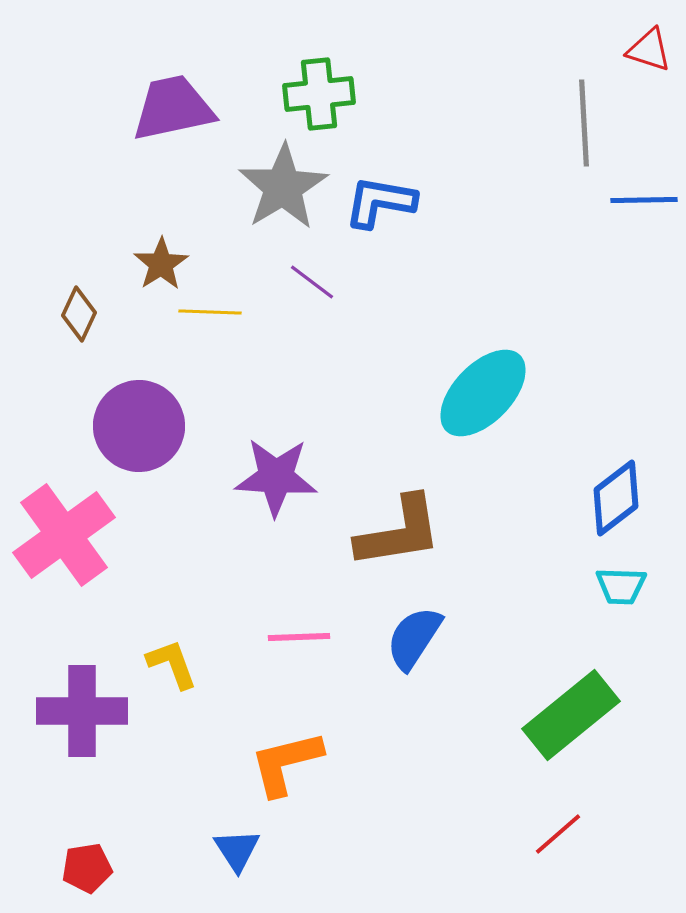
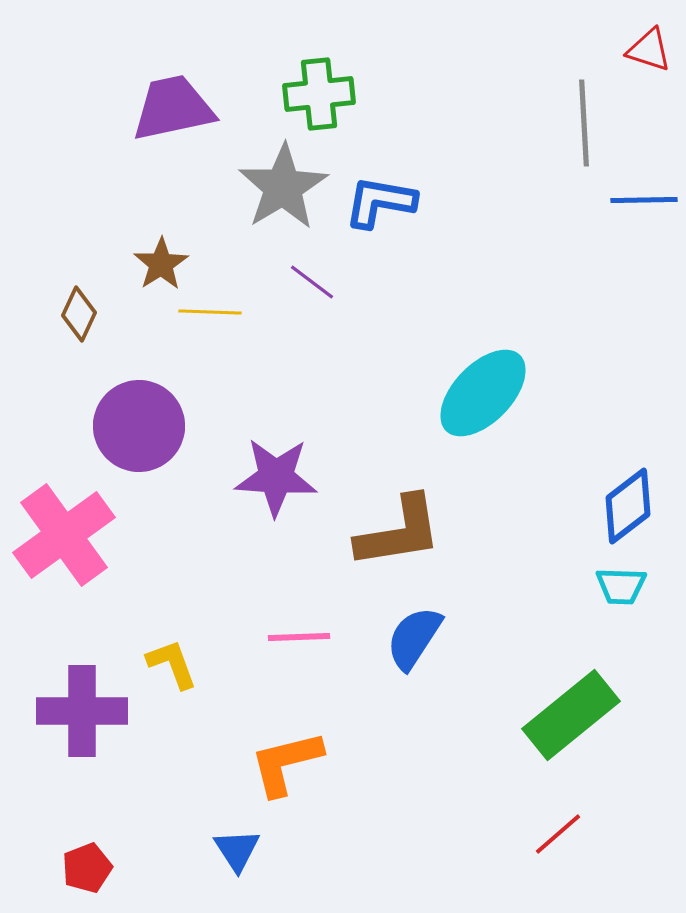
blue diamond: moved 12 px right, 8 px down
red pentagon: rotated 12 degrees counterclockwise
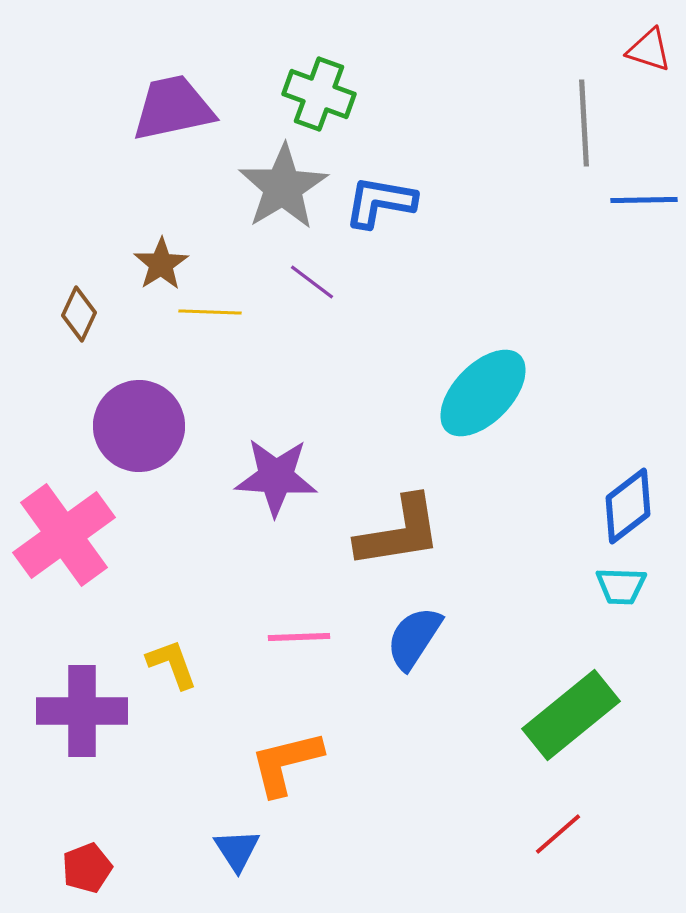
green cross: rotated 26 degrees clockwise
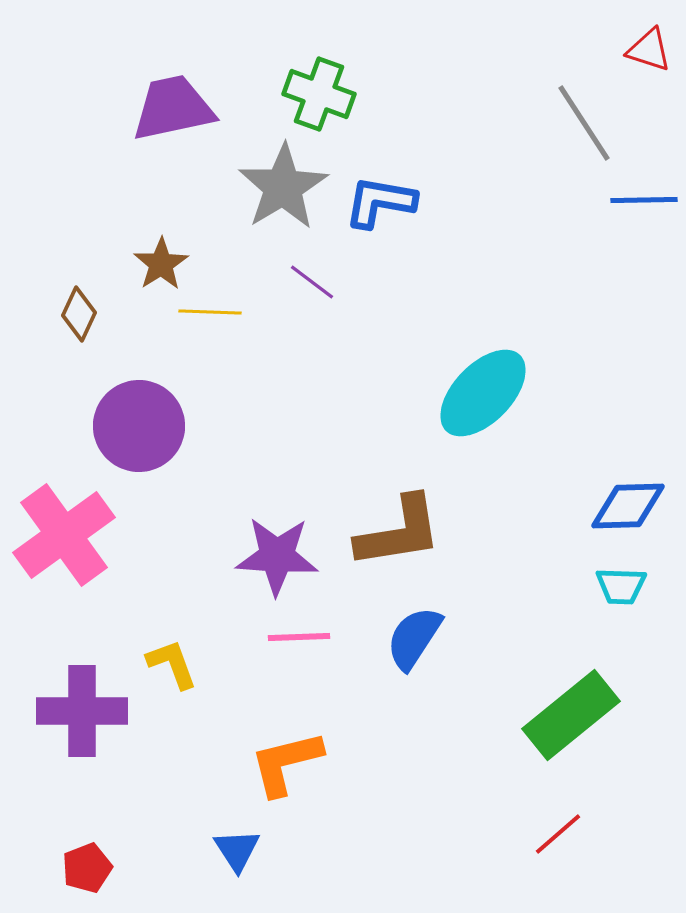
gray line: rotated 30 degrees counterclockwise
purple star: moved 1 px right, 79 px down
blue diamond: rotated 36 degrees clockwise
